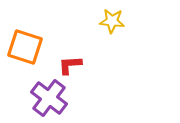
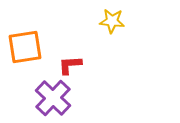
orange square: rotated 27 degrees counterclockwise
purple cross: moved 4 px right; rotated 6 degrees clockwise
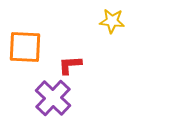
orange square: rotated 12 degrees clockwise
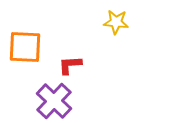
yellow star: moved 4 px right, 1 px down
purple cross: moved 1 px right, 3 px down
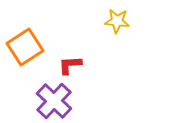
yellow star: moved 1 px right, 1 px up
orange square: rotated 36 degrees counterclockwise
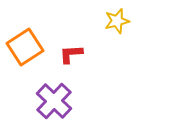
yellow star: rotated 20 degrees counterclockwise
red L-shape: moved 1 px right, 11 px up
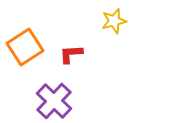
yellow star: moved 3 px left
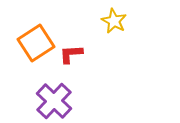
yellow star: rotated 30 degrees counterclockwise
orange square: moved 11 px right, 4 px up
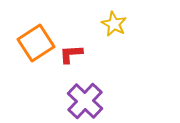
yellow star: moved 3 px down
purple cross: moved 31 px right
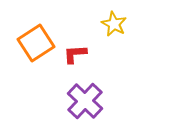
red L-shape: moved 4 px right
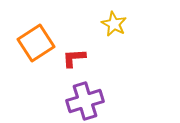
red L-shape: moved 1 px left, 4 px down
purple cross: rotated 30 degrees clockwise
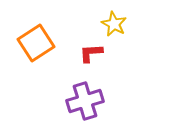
red L-shape: moved 17 px right, 5 px up
